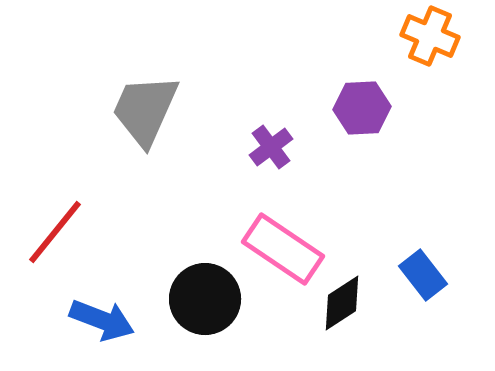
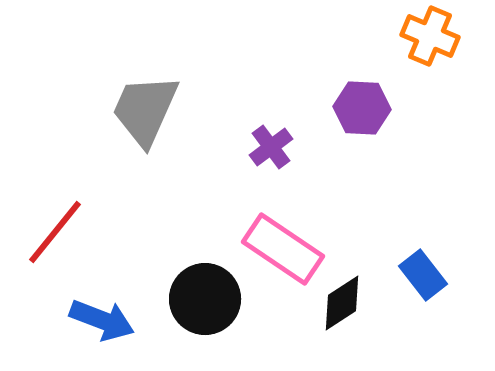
purple hexagon: rotated 6 degrees clockwise
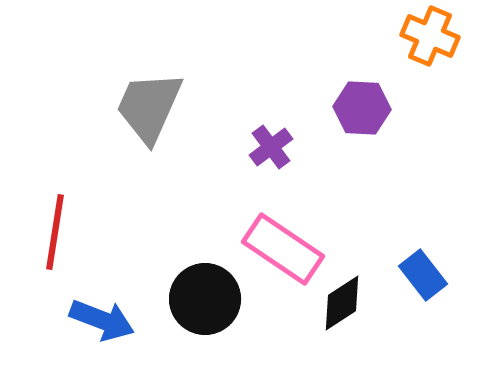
gray trapezoid: moved 4 px right, 3 px up
red line: rotated 30 degrees counterclockwise
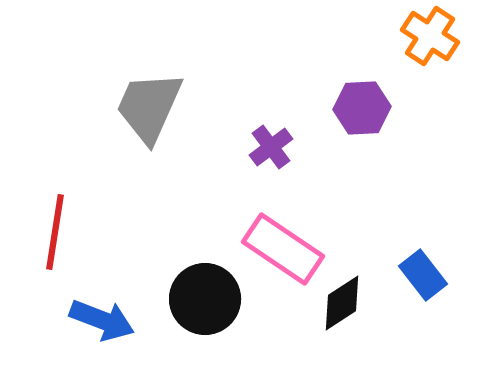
orange cross: rotated 10 degrees clockwise
purple hexagon: rotated 6 degrees counterclockwise
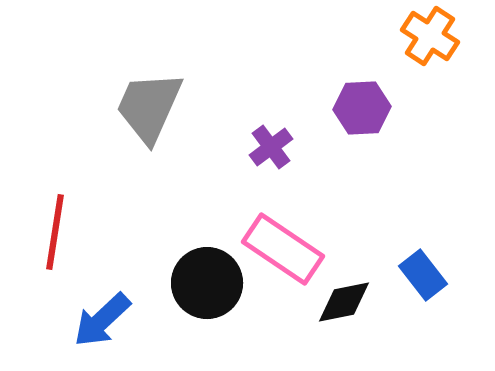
black circle: moved 2 px right, 16 px up
black diamond: moved 2 px right, 1 px up; rotated 22 degrees clockwise
blue arrow: rotated 116 degrees clockwise
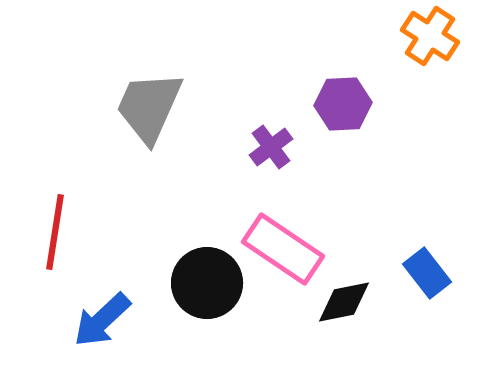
purple hexagon: moved 19 px left, 4 px up
blue rectangle: moved 4 px right, 2 px up
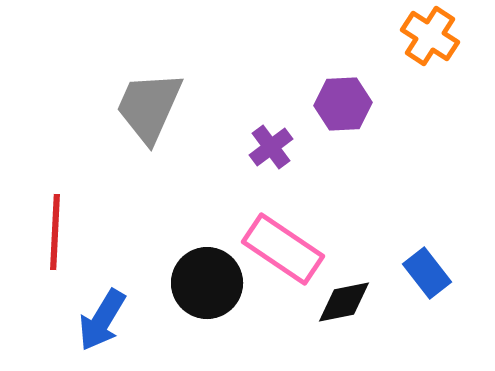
red line: rotated 6 degrees counterclockwise
blue arrow: rotated 16 degrees counterclockwise
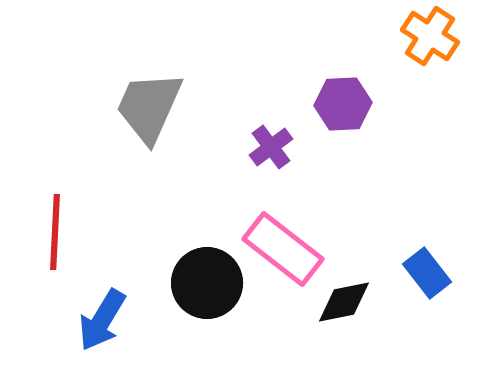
pink rectangle: rotated 4 degrees clockwise
